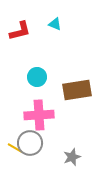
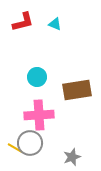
red L-shape: moved 3 px right, 9 px up
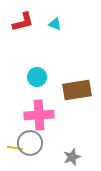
yellow line: rotated 21 degrees counterclockwise
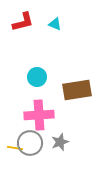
gray star: moved 12 px left, 15 px up
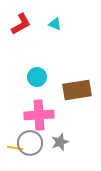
red L-shape: moved 2 px left, 2 px down; rotated 15 degrees counterclockwise
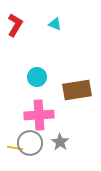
red L-shape: moved 6 px left, 1 px down; rotated 30 degrees counterclockwise
gray star: rotated 18 degrees counterclockwise
